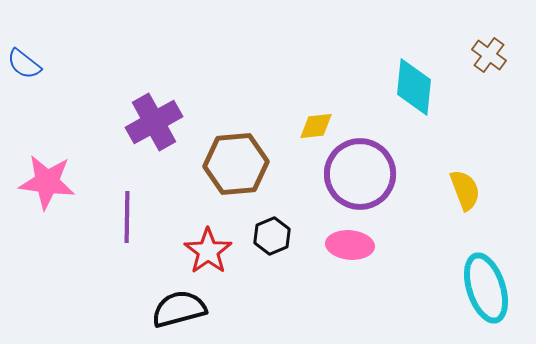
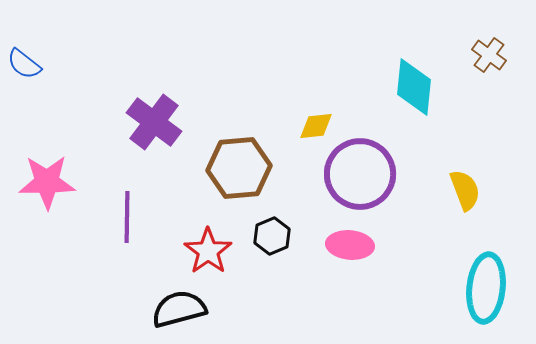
purple cross: rotated 24 degrees counterclockwise
brown hexagon: moved 3 px right, 4 px down
pink star: rotated 8 degrees counterclockwise
cyan ellipse: rotated 24 degrees clockwise
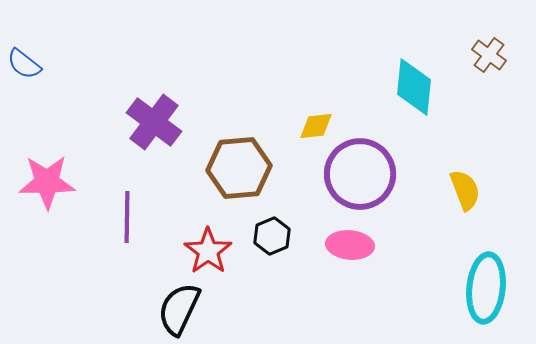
black semicircle: rotated 50 degrees counterclockwise
